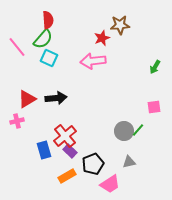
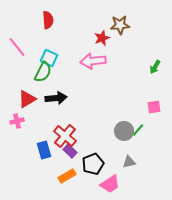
green semicircle: moved 33 px down; rotated 15 degrees counterclockwise
red cross: rotated 10 degrees counterclockwise
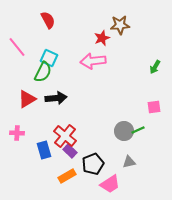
red semicircle: rotated 24 degrees counterclockwise
pink cross: moved 12 px down; rotated 16 degrees clockwise
green line: rotated 24 degrees clockwise
